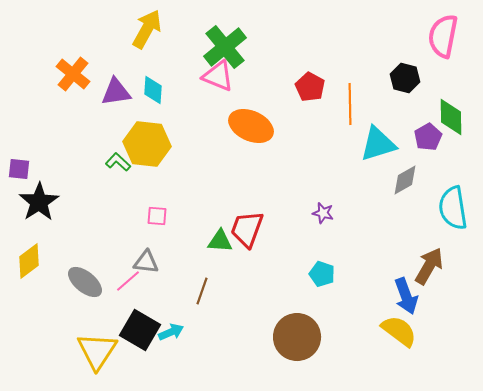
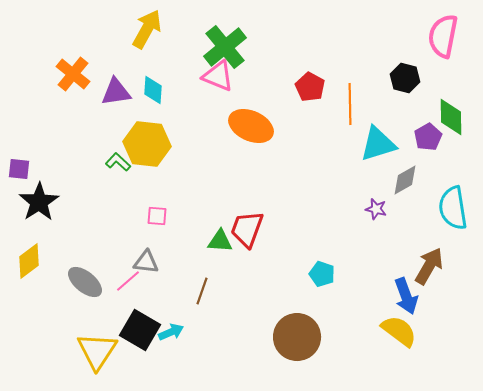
purple star: moved 53 px right, 4 px up
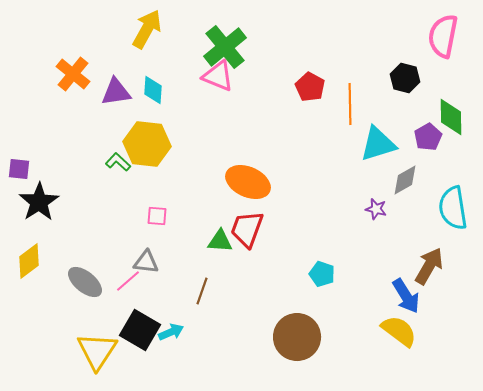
orange ellipse: moved 3 px left, 56 px down
blue arrow: rotated 12 degrees counterclockwise
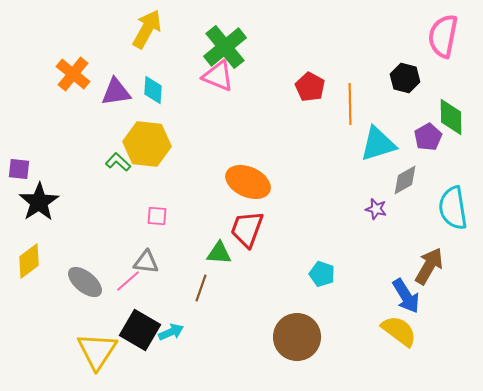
green triangle: moved 1 px left, 12 px down
brown line: moved 1 px left, 3 px up
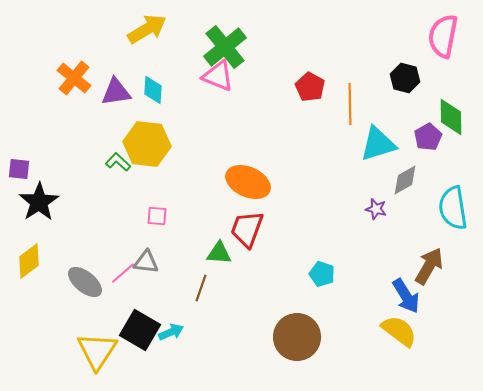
yellow arrow: rotated 30 degrees clockwise
orange cross: moved 1 px right, 4 px down
pink line: moved 5 px left, 8 px up
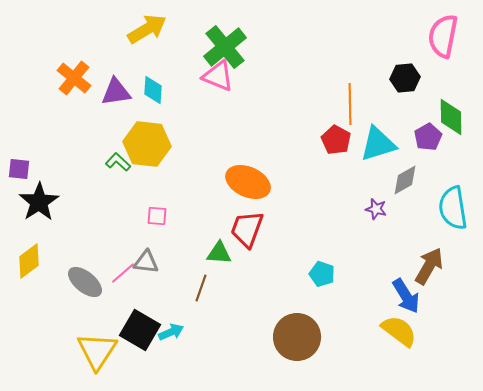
black hexagon: rotated 20 degrees counterclockwise
red pentagon: moved 26 px right, 53 px down
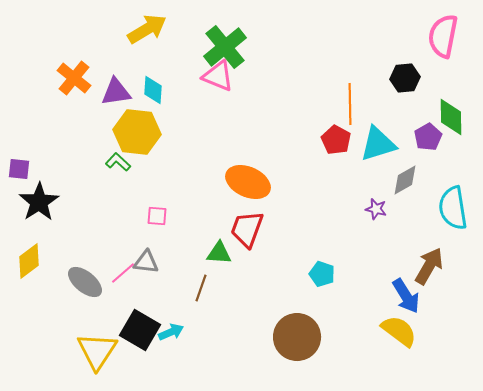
yellow hexagon: moved 10 px left, 12 px up
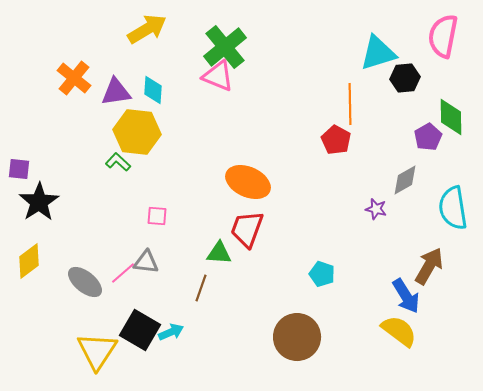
cyan triangle: moved 91 px up
